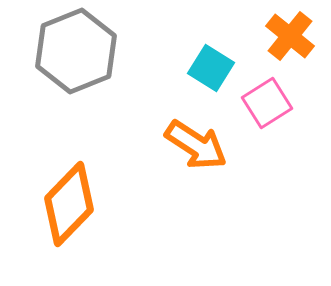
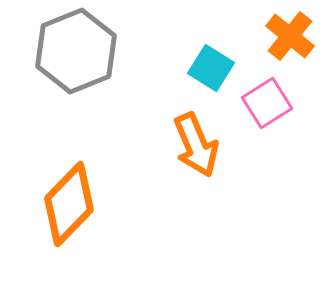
orange arrow: rotated 34 degrees clockwise
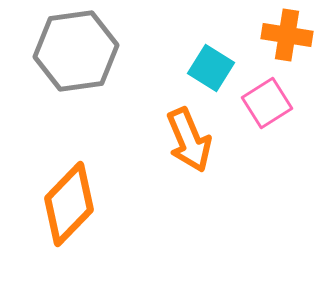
orange cross: moved 3 px left, 1 px up; rotated 30 degrees counterclockwise
gray hexagon: rotated 14 degrees clockwise
orange arrow: moved 7 px left, 5 px up
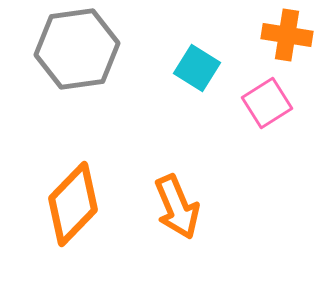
gray hexagon: moved 1 px right, 2 px up
cyan square: moved 14 px left
orange arrow: moved 12 px left, 67 px down
orange diamond: moved 4 px right
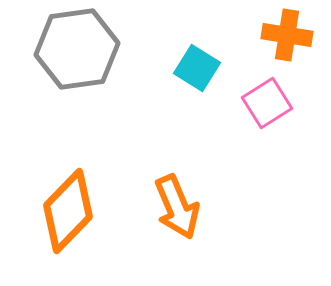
orange diamond: moved 5 px left, 7 px down
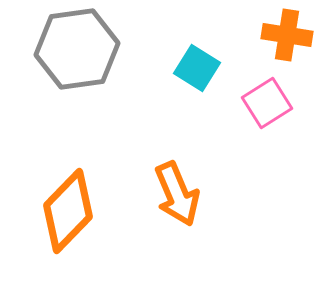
orange arrow: moved 13 px up
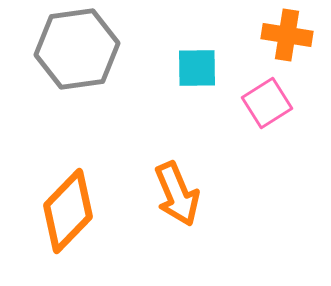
cyan square: rotated 33 degrees counterclockwise
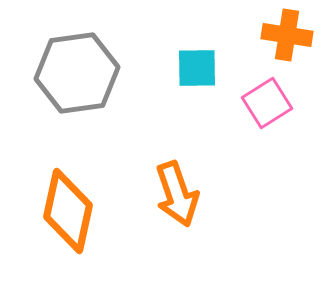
gray hexagon: moved 24 px down
orange arrow: rotated 4 degrees clockwise
orange diamond: rotated 32 degrees counterclockwise
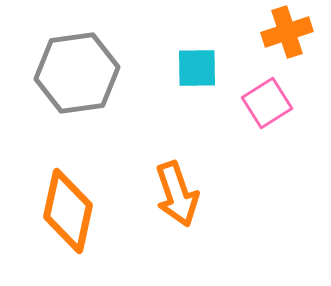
orange cross: moved 3 px up; rotated 27 degrees counterclockwise
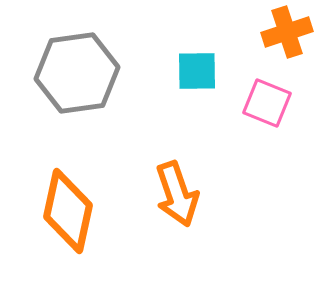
cyan square: moved 3 px down
pink square: rotated 36 degrees counterclockwise
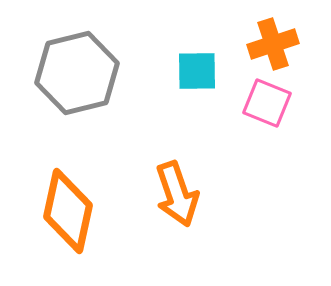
orange cross: moved 14 px left, 12 px down
gray hexagon: rotated 6 degrees counterclockwise
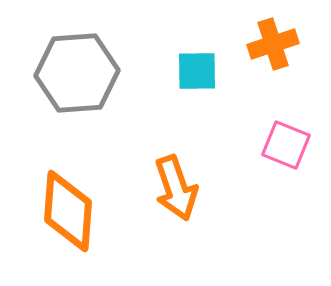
gray hexagon: rotated 10 degrees clockwise
pink square: moved 19 px right, 42 px down
orange arrow: moved 1 px left, 6 px up
orange diamond: rotated 8 degrees counterclockwise
